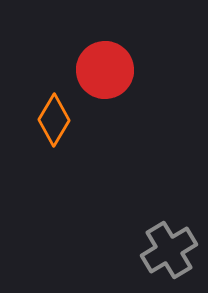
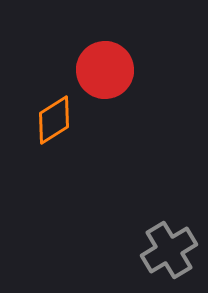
orange diamond: rotated 27 degrees clockwise
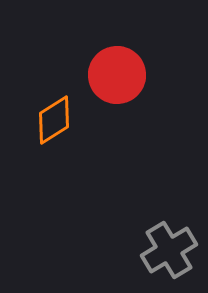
red circle: moved 12 px right, 5 px down
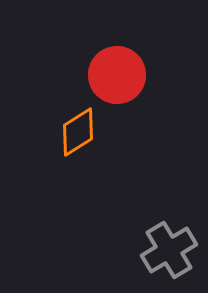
orange diamond: moved 24 px right, 12 px down
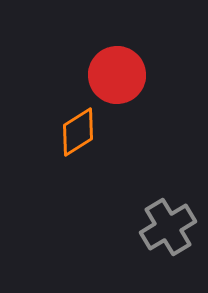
gray cross: moved 1 px left, 23 px up
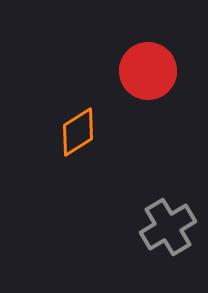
red circle: moved 31 px right, 4 px up
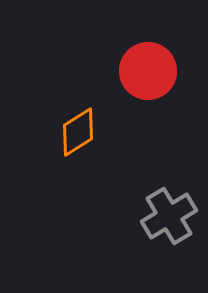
gray cross: moved 1 px right, 11 px up
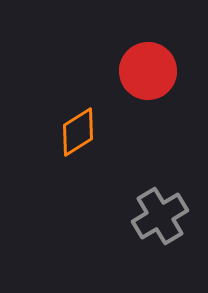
gray cross: moved 9 px left
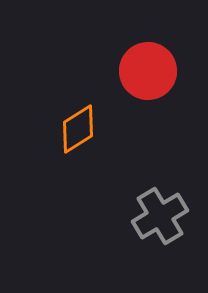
orange diamond: moved 3 px up
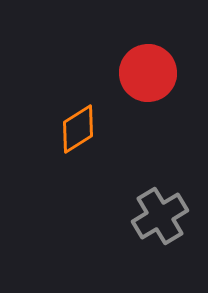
red circle: moved 2 px down
